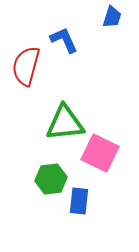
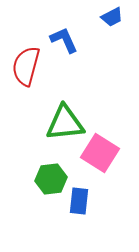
blue trapezoid: rotated 45 degrees clockwise
pink square: rotated 6 degrees clockwise
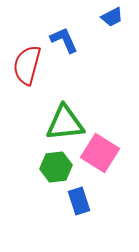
red semicircle: moved 1 px right, 1 px up
green hexagon: moved 5 px right, 12 px up
blue rectangle: rotated 24 degrees counterclockwise
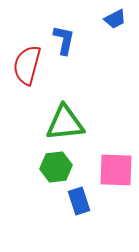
blue trapezoid: moved 3 px right, 2 px down
blue L-shape: rotated 36 degrees clockwise
pink square: moved 16 px right, 17 px down; rotated 30 degrees counterclockwise
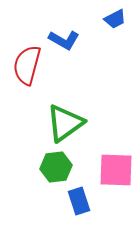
blue L-shape: rotated 108 degrees clockwise
green triangle: rotated 30 degrees counterclockwise
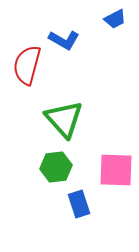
green triangle: moved 1 px left, 4 px up; rotated 36 degrees counterclockwise
blue rectangle: moved 3 px down
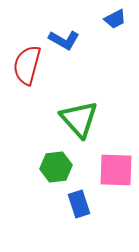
green triangle: moved 15 px right
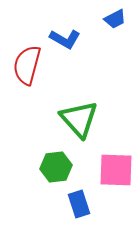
blue L-shape: moved 1 px right, 1 px up
